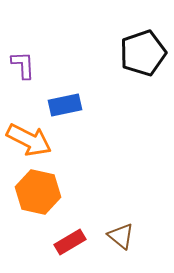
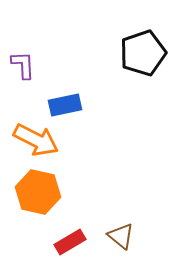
orange arrow: moved 7 px right
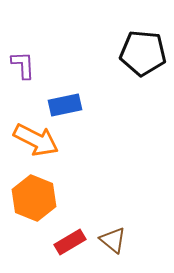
black pentagon: rotated 24 degrees clockwise
orange hexagon: moved 4 px left, 6 px down; rotated 9 degrees clockwise
brown triangle: moved 8 px left, 4 px down
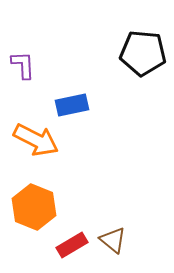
blue rectangle: moved 7 px right
orange hexagon: moved 9 px down
red rectangle: moved 2 px right, 3 px down
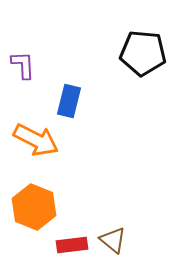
blue rectangle: moved 3 px left, 4 px up; rotated 64 degrees counterclockwise
red rectangle: rotated 24 degrees clockwise
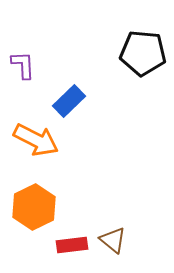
blue rectangle: rotated 32 degrees clockwise
orange hexagon: rotated 12 degrees clockwise
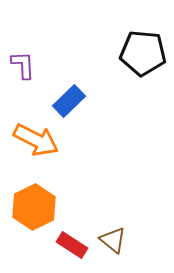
red rectangle: rotated 40 degrees clockwise
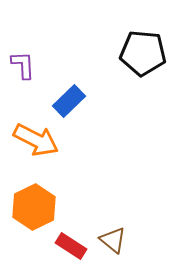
red rectangle: moved 1 px left, 1 px down
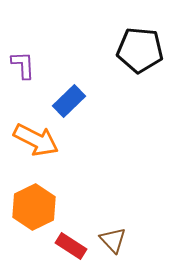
black pentagon: moved 3 px left, 3 px up
brown triangle: rotated 8 degrees clockwise
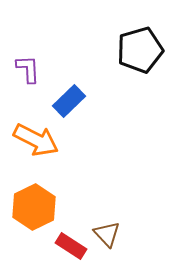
black pentagon: rotated 21 degrees counterclockwise
purple L-shape: moved 5 px right, 4 px down
brown triangle: moved 6 px left, 6 px up
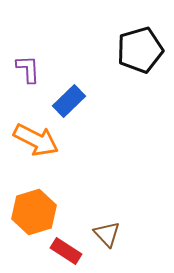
orange hexagon: moved 5 px down; rotated 9 degrees clockwise
red rectangle: moved 5 px left, 5 px down
